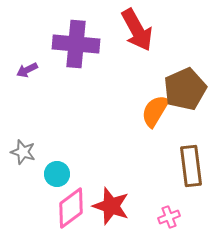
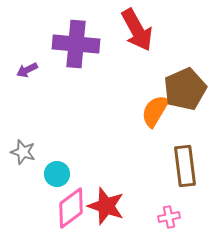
brown rectangle: moved 6 px left
red star: moved 5 px left
pink cross: rotated 10 degrees clockwise
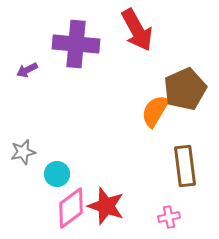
gray star: rotated 30 degrees counterclockwise
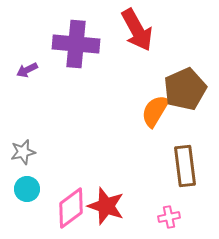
cyan circle: moved 30 px left, 15 px down
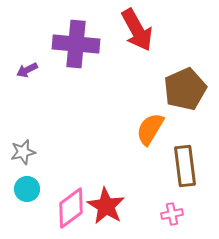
orange semicircle: moved 5 px left, 18 px down
red star: rotated 12 degrees clockwise
pink cross: moved 3 px right, 3 px up
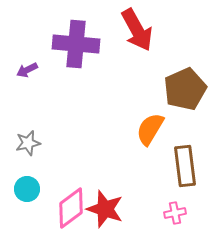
gray star: moved 5 px right, 9 px up
red star: moved 1 px left, 3 px down; rotated 12 degrees counterclockwise
pink cross: moved 3 px right, 1 px up
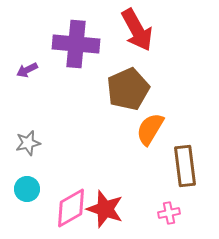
brown pentagon: moved 57 px left
pink diamond: rotated 6 degrees clockwise
pink cross: moved 6 px left
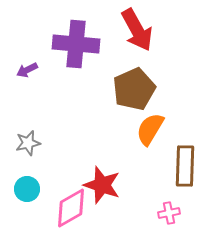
brown pentagon: moved 6 px right
brown rectangle: rotated 9 degrees clockwise
red star: moved 3 px left, 24 px up
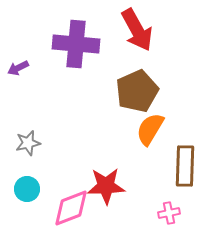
purple arrow: moved 9 px left, 2 px up
brown pentagon: moved 3 px right, 2 px down
red star: moved 4 px right, 1 px down; rotated 21 degrees counterclockwise
pink diamond: rotated 9 degrees clockwise
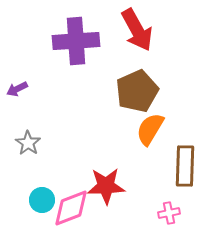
purple cross: moved 3 px up; rotated 9 degrees counterclockwise
purple arrow: moved 1 px left, 21 px down
gray star: rotated 25 degrees counterclockwise
cyan circle: moved 15 px right, 11 px down
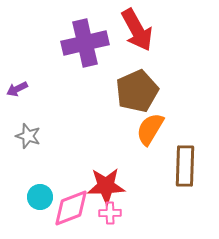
purple cross: moved 9 px right, 2 px down; rotated 9 degrees counterclockwise
gray star: moved 7 px up; rotated 15 degrees counterclockwise
cyan circle: moved 2 px left, 3 px up
pink cross: moved 59 px left; rotated 10 degrees clockwise
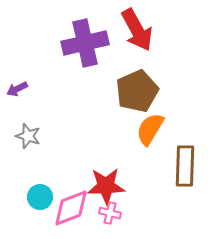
pink cross: rotated 15 degrees clockwise
